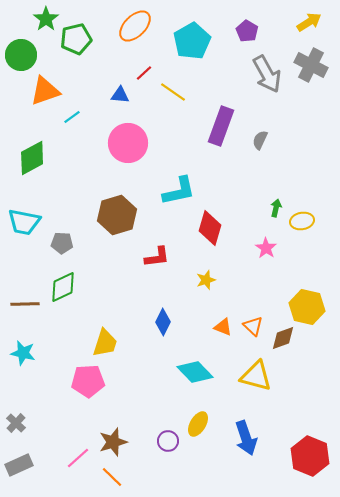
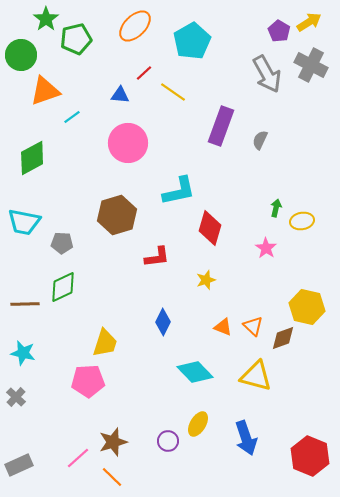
purple pentagon at (247, 31): moved 32 px right
gray cross at (16, 423): moved 26 px up
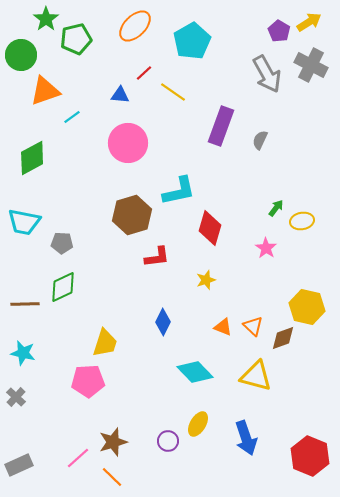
green arrow at (276, 208): rotated 24 degrees clockwise
brown hexagon at (117, 215): moved 15 px right
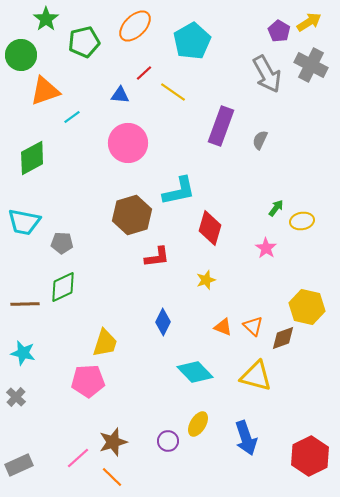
green pentagon at (76, 39): moved 8 px right, 3 px down
red hexagon at (310, 456): rotated 12 degrees clockwise
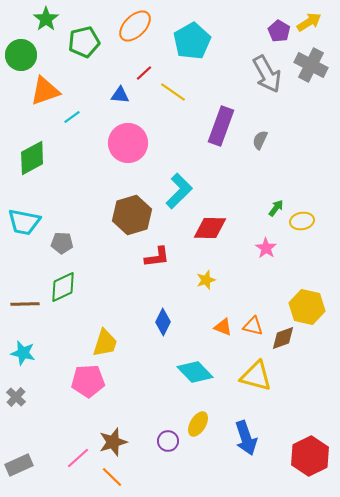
cyan L-shape at (179, 191): rotated 33 degrees counterclockwise
red diamond at (210, 228): rotated 76 degrees clockwise
orange triangle at (253, 326): rotated 30 degrees counterclockwise
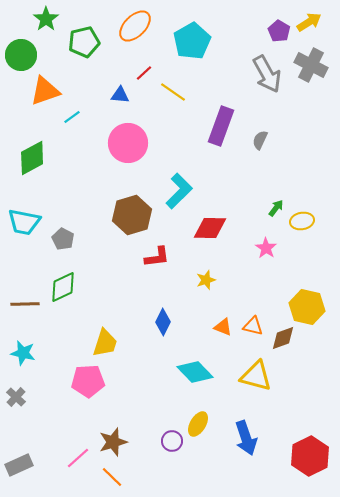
gray pentagon at (62, 243): moved 1 px right, 4 px up; rotated 25 degrees clockwise
purple circle at (168, 441): moved 4 px right
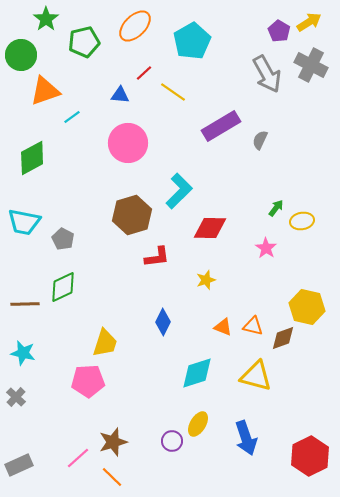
purple rectangle at (221, 126): rotated 39 degrees clockwise
cyan diamond at (195, 372): moved 2 px right, 1 px down; rotated 63 degrees counterclockwise
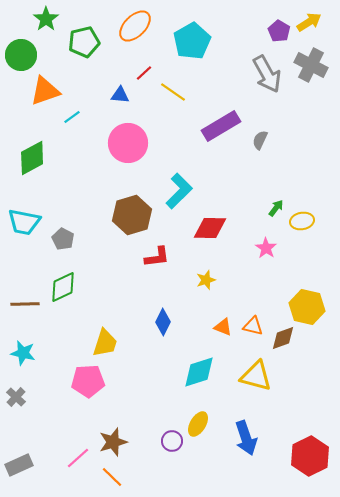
cyan diamond at (197, 373): moved 2 px right, 1 px up
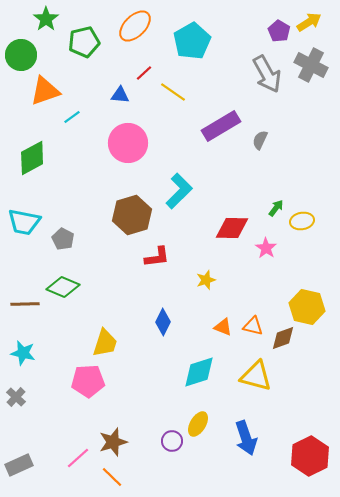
red diamond at (210, 228): moved 22 px right
green diamond at (63, 287): rotated 48 degrees clockwise
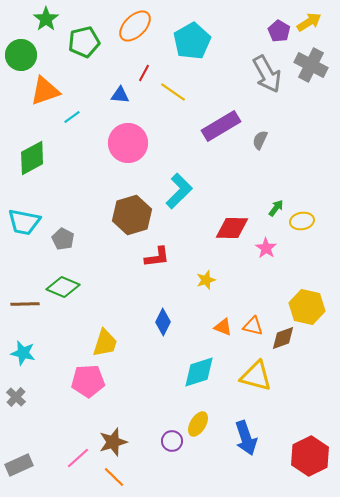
red line at (144, 73): rotated 18 degrees counterclockwise
orange line at (112, 477): moved 2 px right
